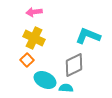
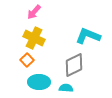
pink arrow: rotated 42 degrees counterclockwise
cyan ellipse: moved 6 px left, 2 px down; rotated 25 degrees counterclockwise
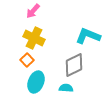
pink arrow: moved 1 px left, 1 px up
cyan ellipse: moved 3 px left; rotated 70 degrees counterclockwise
